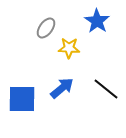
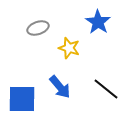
blue star: moved 1 px right, 1 px down
gray ellipse: moved 8 px left; rotated 35 degrees clockwise
yellow star: rotated 15 degrees clockwise
blue arrow: moved 2 px left, 1 px up; rotated 90 degrees clockwise
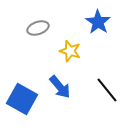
yellow star: moved 1 px right, 3 px down
black line: moved 1 px right, 1 px down; rotated 12 degrees clockwise
blue square: rotated 28 degrees clockwise
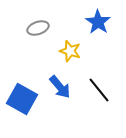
black line: moved 8 px left
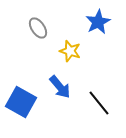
blue star: rotated 10 degrees clockwise
gray ellipse: rotated 75 degrees clockwise
black line: moved 13 px down
blue square: moved 1 px left, 3 px down
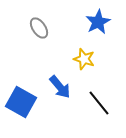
gray ellipse: moved 1 px right
yellow star: moved 14 px right, 8 px down
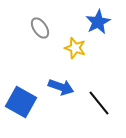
gray ellipse: moved 1 px right
yellow star: moved 9 px left, 11 px up
blue arrow: moved 1 px right; rotated 30 degrees counterclockwise
